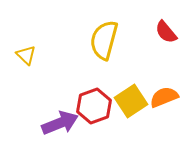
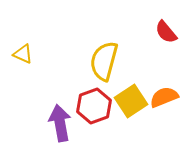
yellow semicircle: moved 21 px down
yellow triangle: moved 3 px left, 1 px up; rotated 20 degrees counterclockwise
purple arrow: rotated 78 degrees counterclockwise
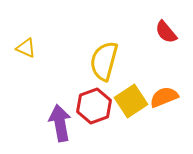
yellow triangle: moved 3 px right, 6 px up
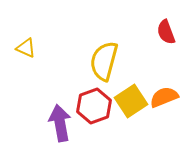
red semicircle: rotated 20 degrees clockwise
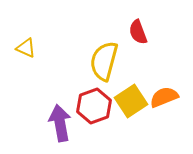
red semicircle: moved 28 px left
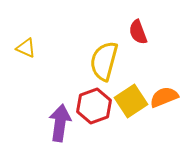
purple arrow: rotated 18 degrees clockwise
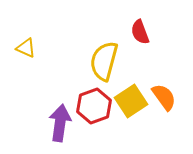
red semicircle: moved 2 px right
orange semicircle: rotated 76 degrees clockwise
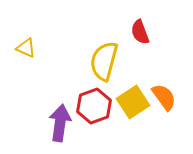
yellow square: moved 2 px right, 1 px down
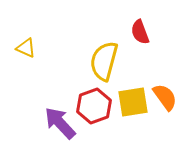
orange semicircle: moved 1 px right
yellow square: rotated 24 degrees clockwise
purple arrow: rotated 51 degrees counterclockwise
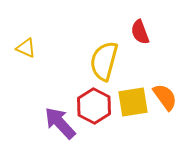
red hexagon: rotated 12 degrees counterclockwise
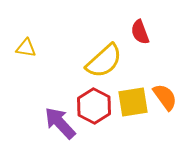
yellow triangle: rotated 15 degrees counterclockwise
yellow semicircle: rotated 147 degrees counterclockwise
